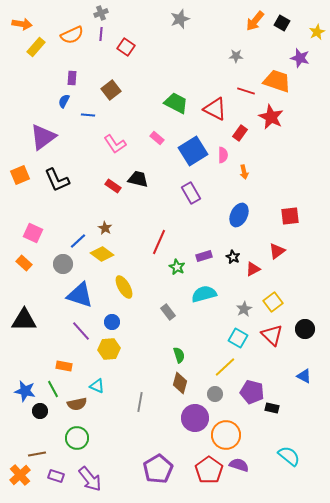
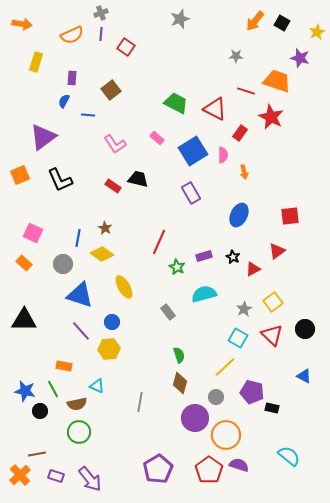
yellow rectangle at (36, 47): moved 15 px down; rotated 24 degrees counterclockwise
black L-shape at (57, 180): moved 3 px right
blue line at (78, 241): moved 3 px up; rotated 36 degrees counterclockwise
gray circle at (215, 394): moved 1 px right, 3 px down
green circle at (77, 438): moved 2 px right, 6 px up
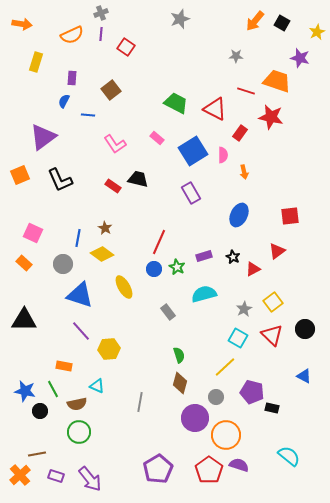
red star at (271, 117): rotated 15 degrees counterclockwise
blue circle at (112, 322): moved 42 px right, 53 px up
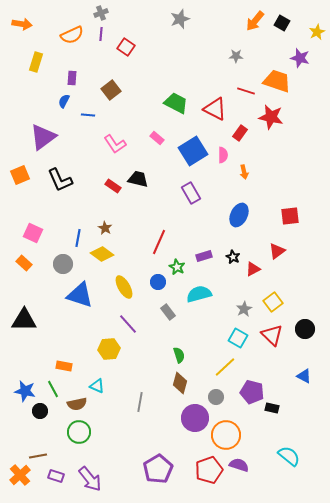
blue circle at (154, 269): moved 4 px right, 13 px down
cyan semicircle at (204, 294): moved 5 px left
purple line at (81, 331): moved 47 px right, 7 px up
brown line at (37, 454): moved 1 px right, 2 px down
red pentagon at (209, 470): rotated 16 degrees clockwise
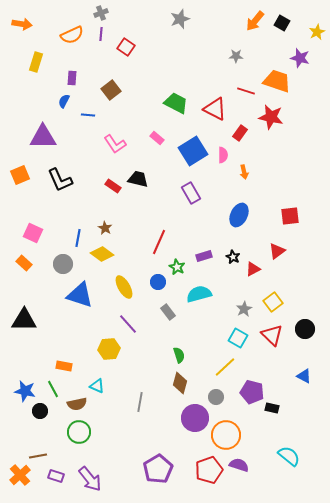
purple triangle at (43, 137): rotated 36 degrees clockwise
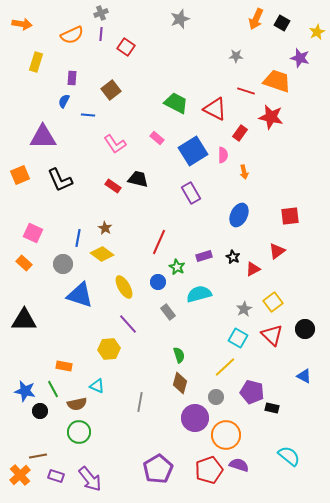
orange arrow at (255, 21): moved 1 px right, 2 px up; rotated 15 degrees counterclockwise
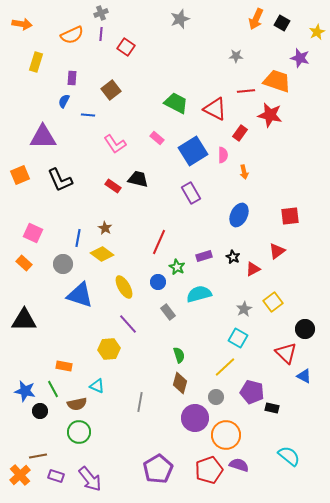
red line at (246, 91): rotated 24 degrees counterclockwise
red star at (271, 117): moved 1 px left, 2 px up
red triangle at (272, 335): moved 14 px right, 18 px down
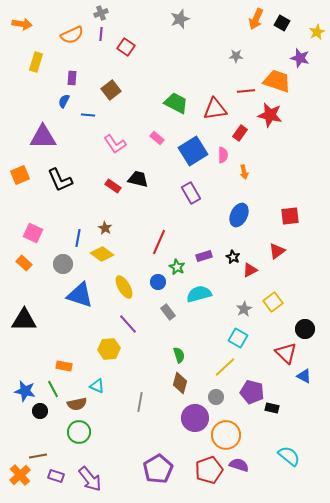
red triangle at (215, 109): rotated 35 degrees counterclockwise
red triangle at (253, 269): moved 3 px left, 1 px down
